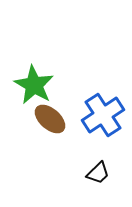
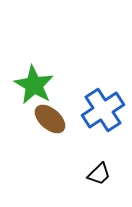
blue cross: moved 5 px up
black trapezoid: moved 1 px right, 1 px down
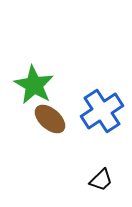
blue cross: moved 1 px left, 1 px down
black trapezoid: moved 2 px right, 6 px down
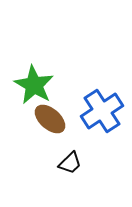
black trapezoid: moved 31 px left, 17 px up
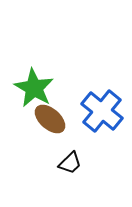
green star: moved 3 px down
blue cross: rotated 18 degrees counterclockwise
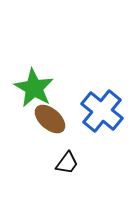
black trapezoid: moved 3 px left; rotated 10 degrees counterclockwise
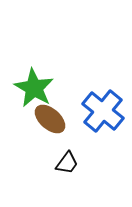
blue cross: moved 1 px right
